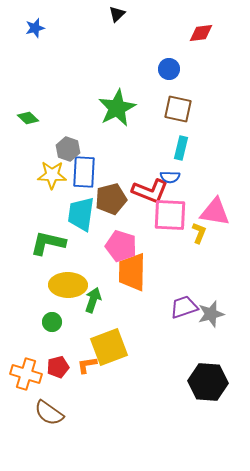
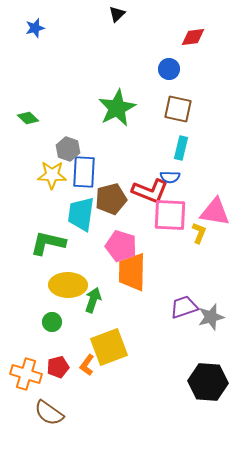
red diamond: moved 8 px left, 4 px down
gray star: moved 3 px down
orange L-shape: rotated 45 degrees counterclockwise
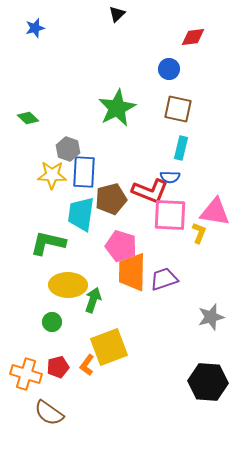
purple trapezoid: moved 20 px left, 28 px up
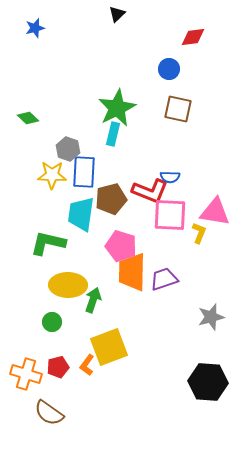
cyan rectangle: moved 68 px left, 14 px up
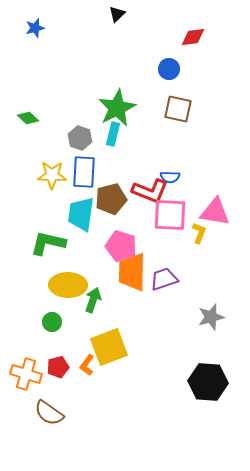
gray hexagon: moved 12 px right, 11 px up
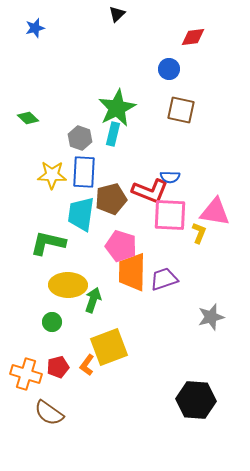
brown square: moved 3 px right, 1 px down
black hexagon: moved 12 px left, 18 px down
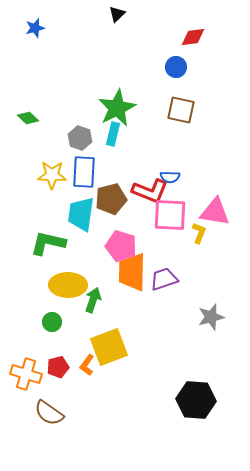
blue circle: moved 7 px right, 2 px up
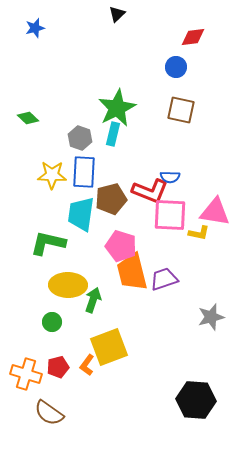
yellow L-shape: rotated 80 degrees clockwise
orange trapezoid: rotated 15 degrees counterclockwise
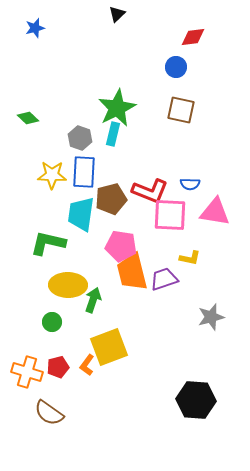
blue semicircle: moved 20 px right, 7 px down
yellow L-shape: moved 9 px left, 25 px down
pink pentagon: rotated 8 degrees counterclockwise
orange cross: moved 1 px right, 2 px up
